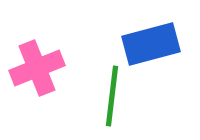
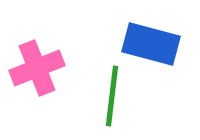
blue rectangle: rotated 30 degrees clockwise
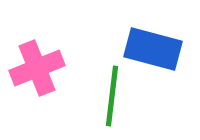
blue rectangle: moved 2 px right, 5 px down
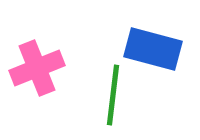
green line: moved 1 px right, 1 px up
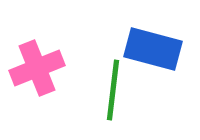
green line: moved 5 px up
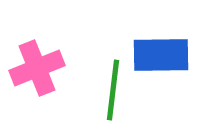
blue rectangle: moved 8 px right, 6 px down; rotated 16 degrees counterclockwise
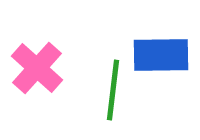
pink cross: rotated 26 degrees counterclockwise
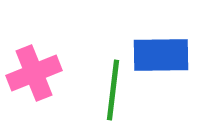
pink cross: moved 3 px left, 5 px down; rotated 26 degrees clockwise
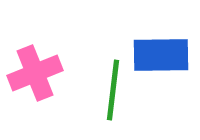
pink cross: moved 1 px right
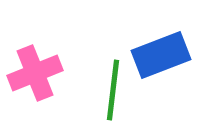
blue rectangle: rotated 20 degrees counterclockwise
